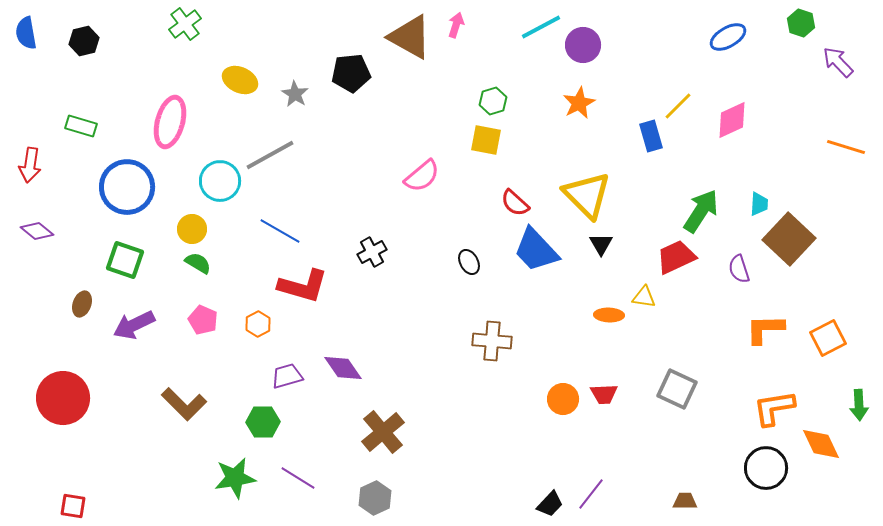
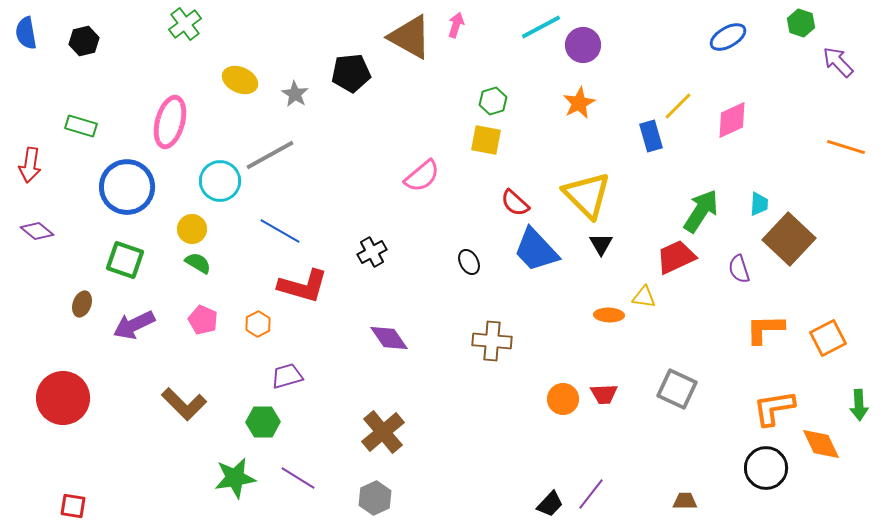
purple diamond at (343, 368): moved 46 px right, 30 px up
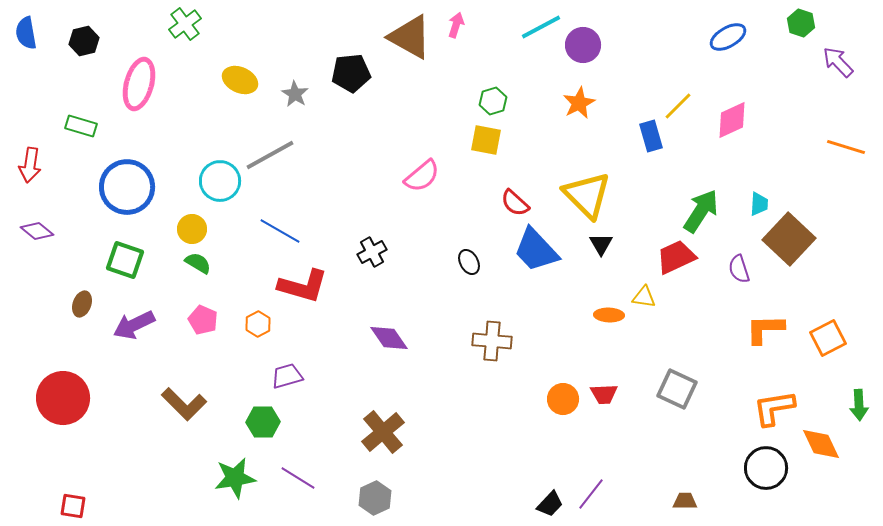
pink ellipse at (170, 122): moved 31 px left, 38 px up
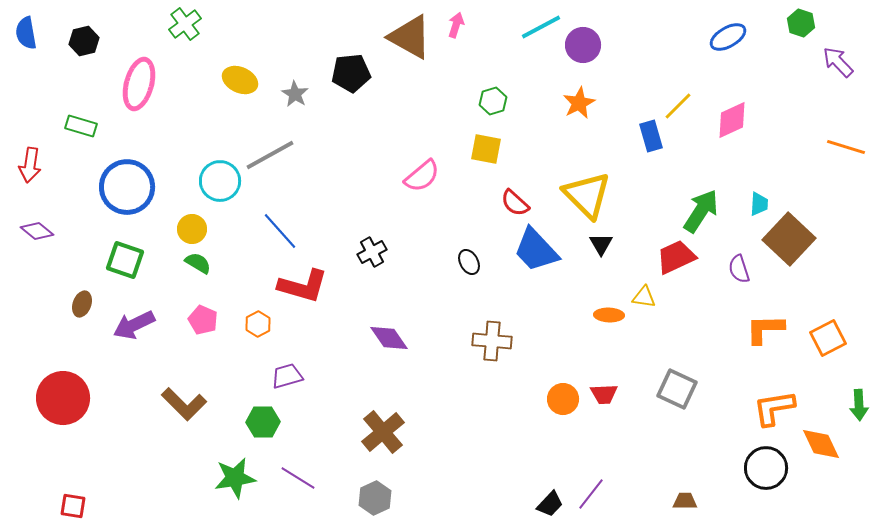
yellow square at (486, 140): moved 9 px down
blue line at (280, 231): rotated 18 degrees clockwise
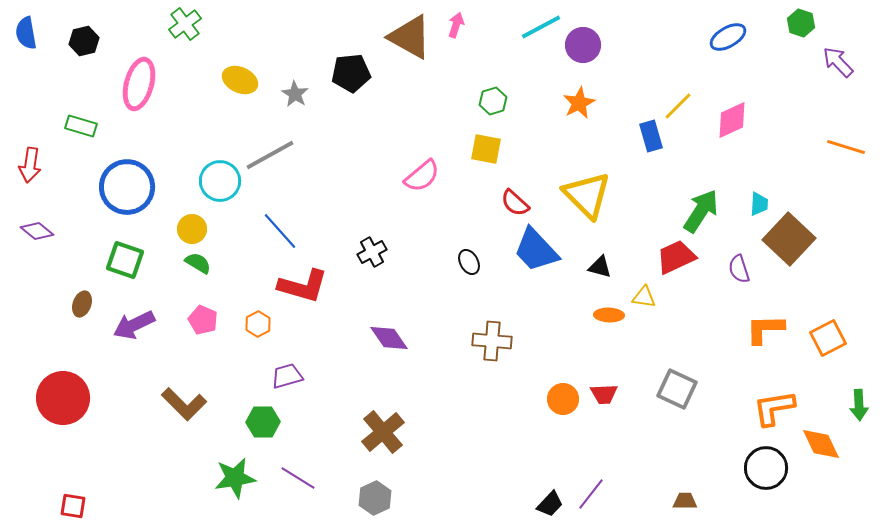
black triangle at (601, 244): moved 1 px left, 23 px down; rotated 45 degrees counterclockwise
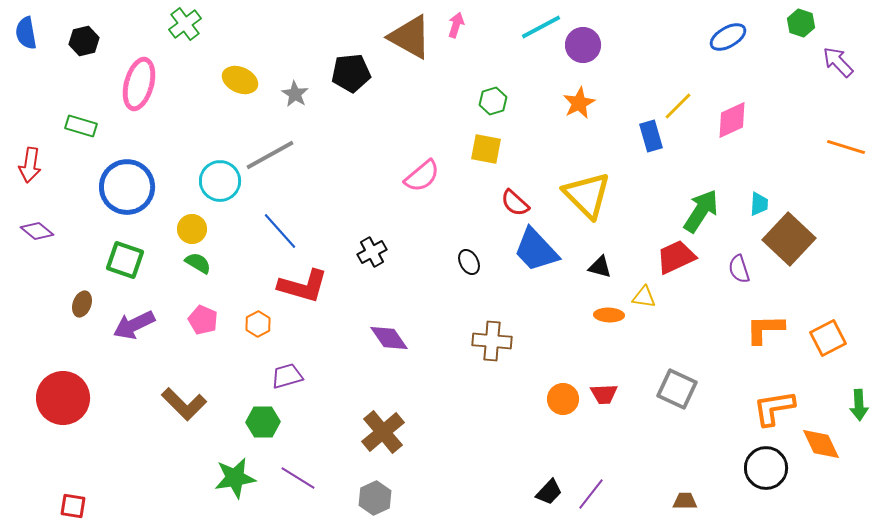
black trapezoid at (550, 504): moved 1 px left, 12 px up
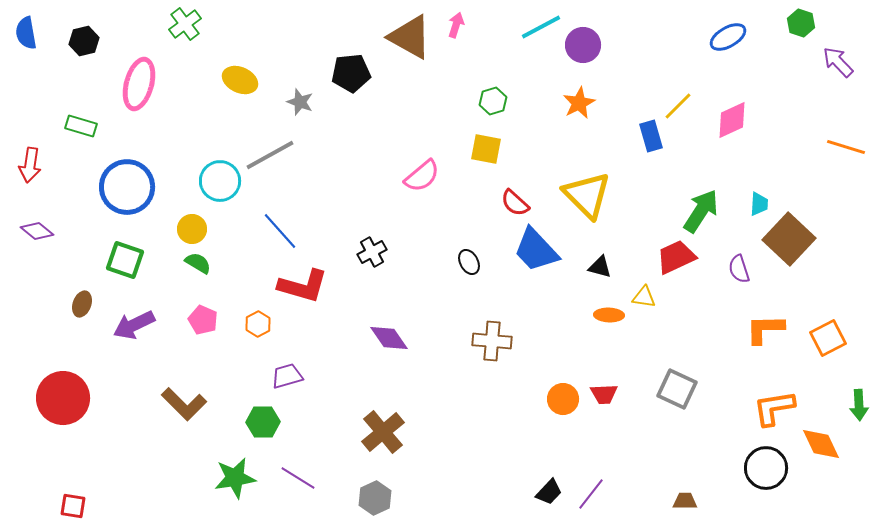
gray star at (295, 94): moved 5 px right, 8 px down; rotated 12 degrees counterclockwise
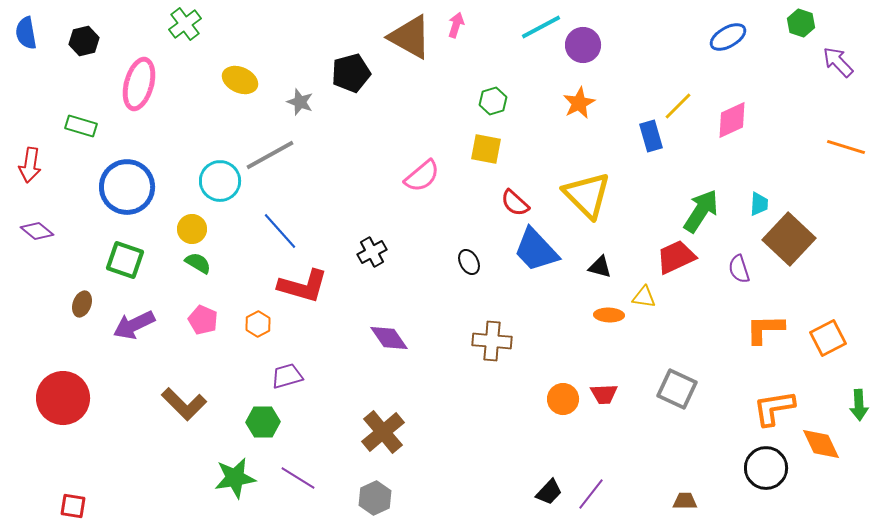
black pentagon at (351, 73): rotated 9 degrees counterclockwise
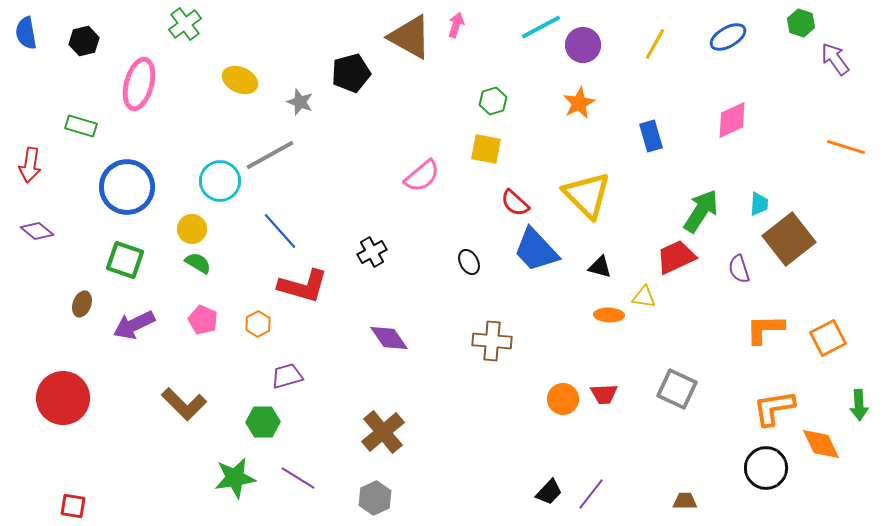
purple arrow at (838, 62): moved 3 px left, 3 px up; rotated 8 degrees clockwise
yellow line at (678, 106): moved 23 px left, 62 px up; rotated 16 degrees counterclockwise
brown square at (789, 239): rotated 9 degrees clockwise
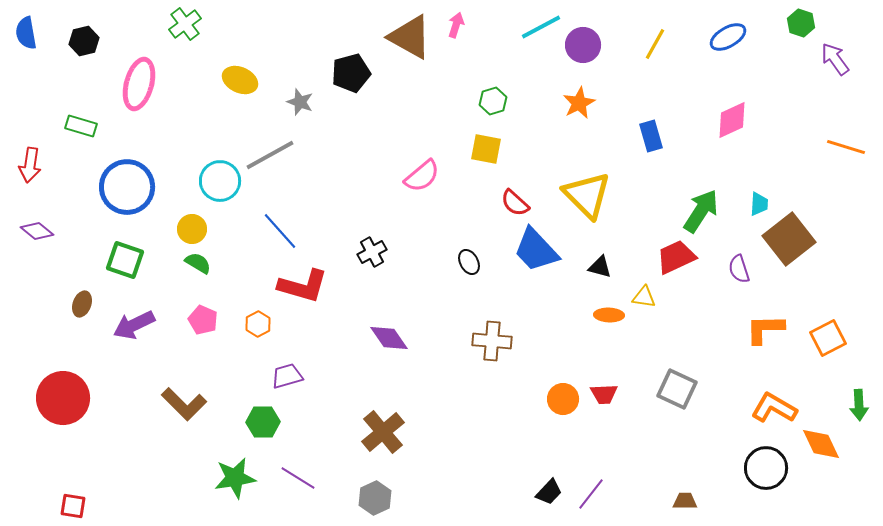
orange L-shape at (774, 408): rotated 39 degrees clockwise
